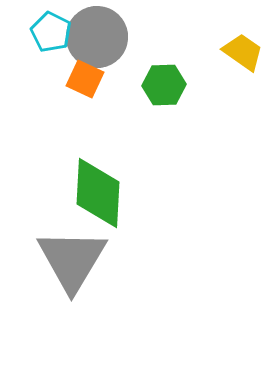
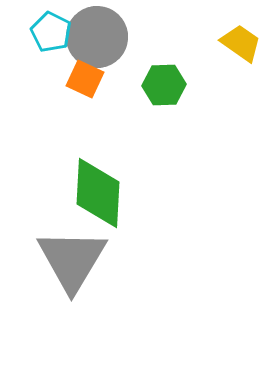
yellow trapezoid: moved 2 px left, 9 px up
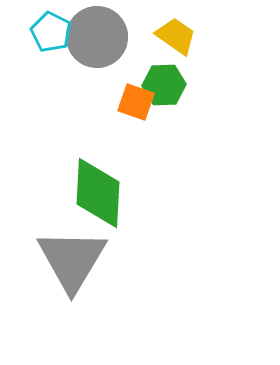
yellow trapezoid: moved 65 px left, 7 px up
orange square: moved 51 px right, 23 px down; rotated 6 degrees counterclockwise
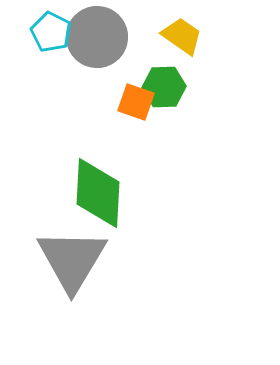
yellow trapezoid: moved 6 px right
green hexagon: moved 2 px down
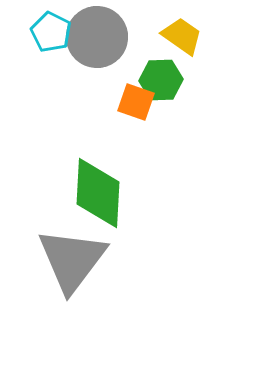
green hexagon: moved 3 px left, 7 px up
gray triangle: rotated 6 degrees clockwise
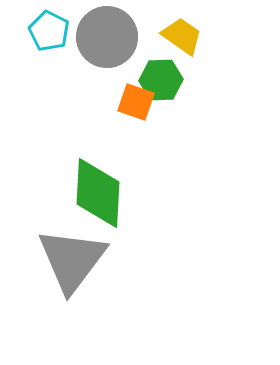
cyan pentagon: moved 2 px left, 1 px up
gray circle: moved 10 px right
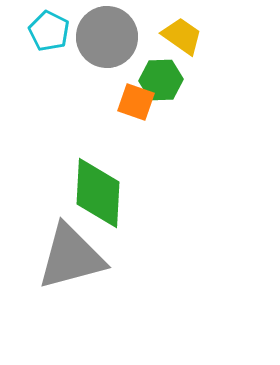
gray triangle: moved 1 px left, 3 px up; rotated 38 degrees clockwise
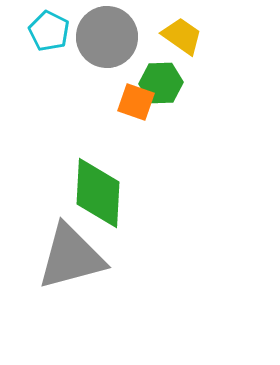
green hexagon: moved 3 px down
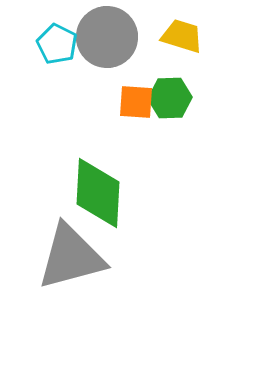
cyan pentagon: moved 8 px right, 13 px down
yellow trapezoid: rotated 18 degrees counterclockwise
green hexagon: moved 9 px right, 15 px down
orange square: rotated 15 degrees counterclockwise
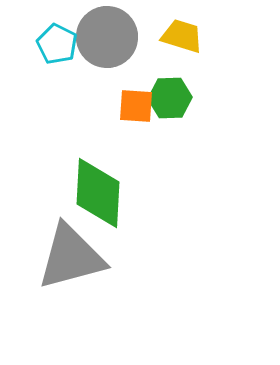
orange square: moved 4 px down
